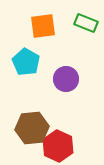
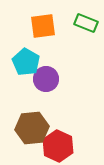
purple circle: moved 20 px left
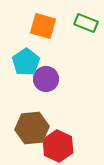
orange square: rotated 24 degrees clockwise
cyan pentagon: rotated 8 degrees clockwise
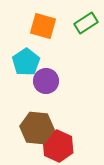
green rectangle: rotated 55 degrees counterclockwise
purple circle: moved 2 px down
brown hexagon: moved 5 px right; rotated 12 degrees clockwise
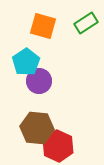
purple circle: moved 7 px left
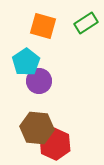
red hexagon: moved 3 px left, 2 px up
